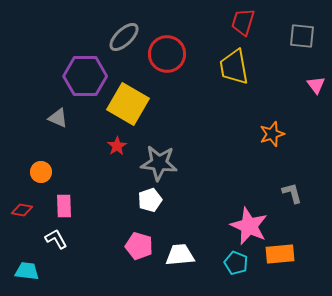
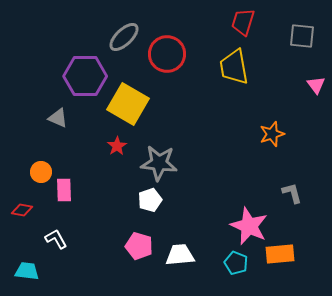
pink rectangle: moved 16 px up
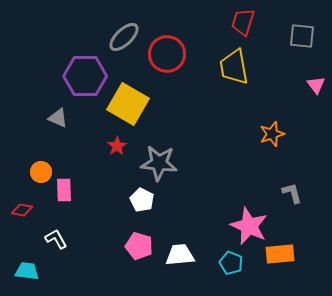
white pentagon: moved 8 px left; rotated 25 degrees counterclockwise
cyan pentagon: moved 5 px left
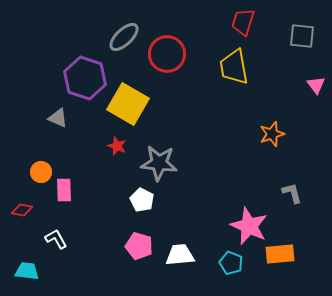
purple hexagon: moved 2 px down; rotated 18 degrees clockwise
red star: rotated 18 degrees counterclockwise
